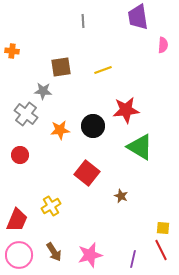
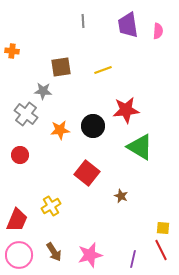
purple trapezoid: moved 10 px left, 8 px down
pink semicircle: moved 5 px left, 14 px up
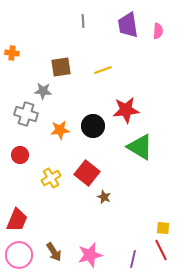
orange cross: moved 2 px down
gray cross: rotated 20 degrees counterclockwise
brown star: moved 17 px left, 1 px down
yellow cross: moved 28 px up
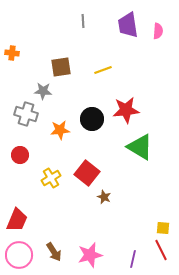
black circle: moved 1 px left, 7 px up
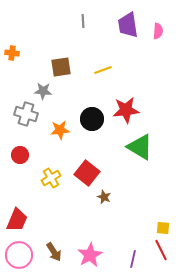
pink star: rotated 15 degrees counterclockwise
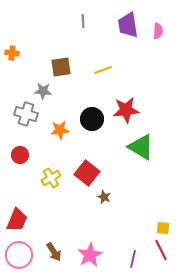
green triangle: moved 1 px right
